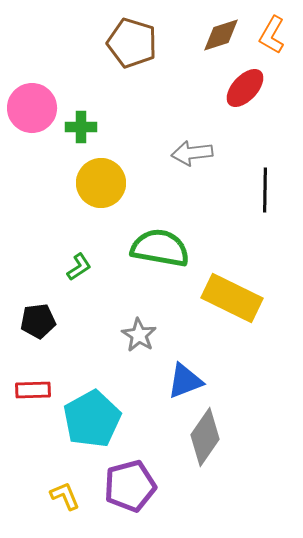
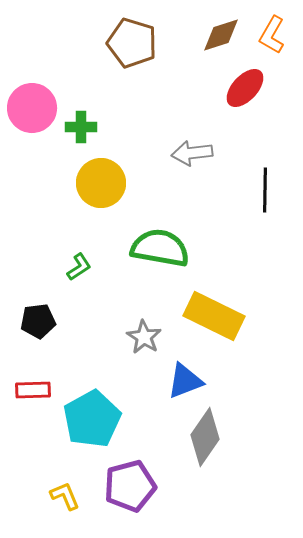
yellow rectangle: moved 18 px left, 18 px down
gray star: moved 5 px right, 2 px down
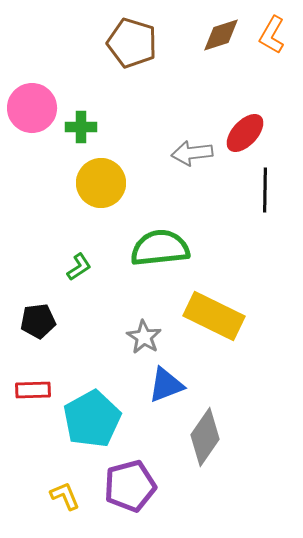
red ellipse: moved 45 px down
green semicircle: rotated 16 degrees counterclockwise
blue triangle: moved 19 px left, 4 px down
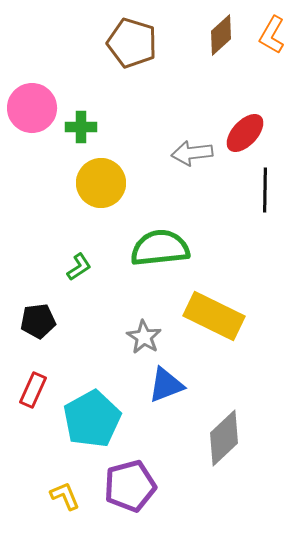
brown diamond: rotated 24 degrees counterclockwise
red rectangle: rotated 64 degrees counterclockwise
gray diamond: moved 19 px right, 1 px down; rotated 12 degrees clockwise
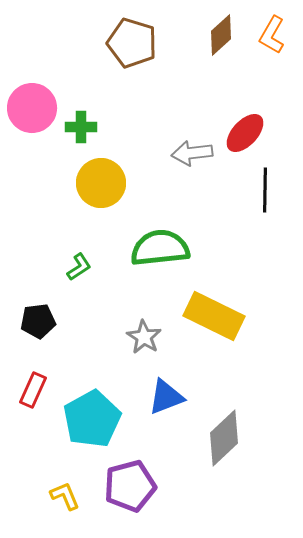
blue triangle: moved 12 px down
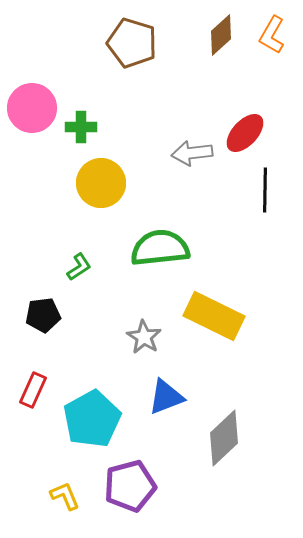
black pentagon: moved 5 px right, 6 px up
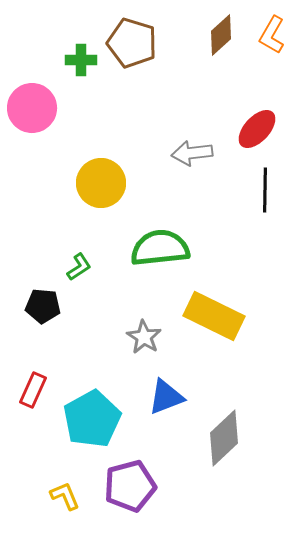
green cross: moved 67 px up
red ellipse: moved 12 px right, 4 px up
black pentagon: moved 9 px up; rotated 12 degrees clockwise
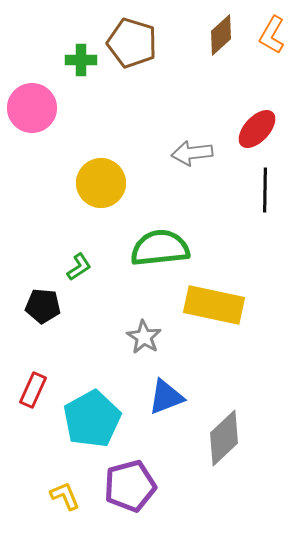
yellow rectangle: moved 11 px up; rotated 14 degrees counterclockwise
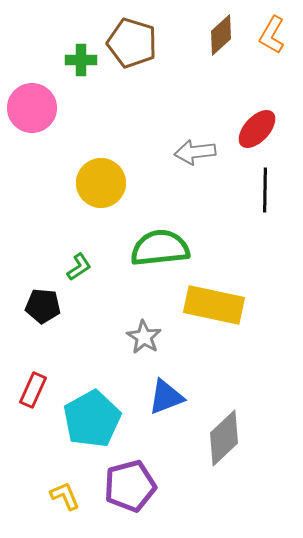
gray arrow: moved 3 px right, 1 px up
